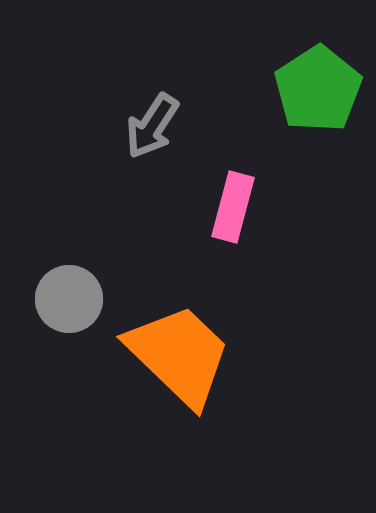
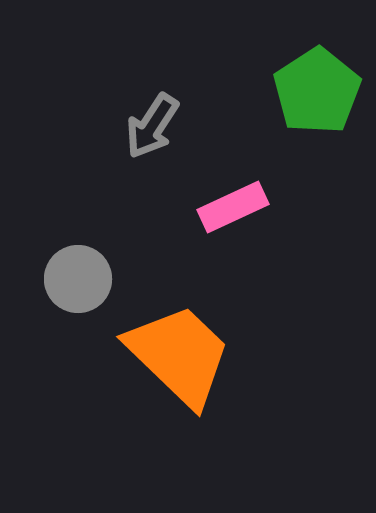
green pentagon: moved 1 px left, 2 px down
pink rectangle: rotated 50 degrees clockwise
gray circle: moved 9 px right, 20 px up
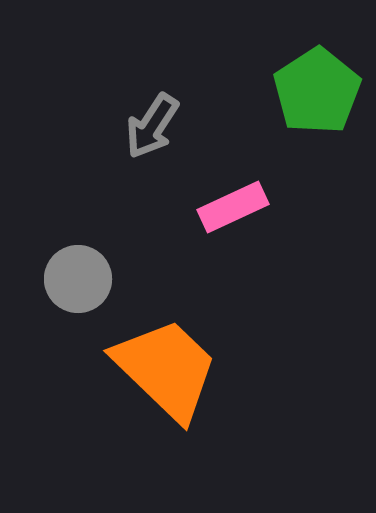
orange trapezoid: moved 13 px left, 14 px down
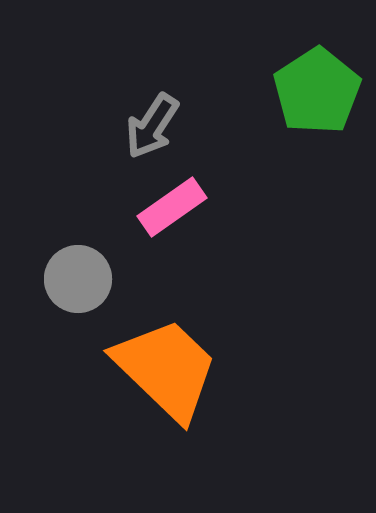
pink rectangle: moved 61 px left; rotated 10 degrees counterclockwise
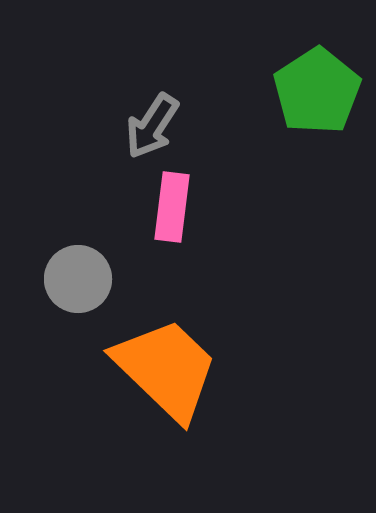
pink rectangle: rotated 48 degrees counterclockwise
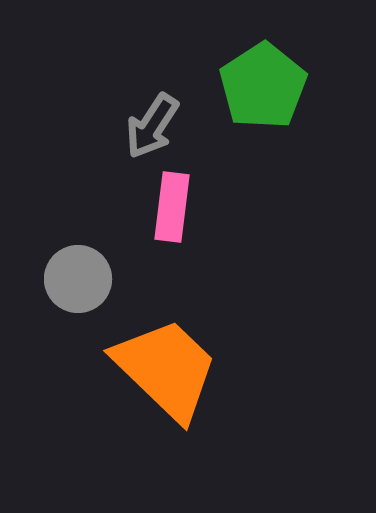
green pentagon: moved 54 px left, 5 px up
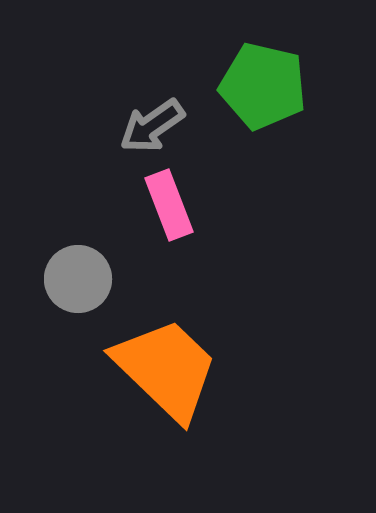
green pentagon: rotated 26 degrees counterclockwise
gray arrow: rotated 22 degrees clockwise
pink rectangle: moved 3 px left, 2 px up; rotated 28 degrees counterclockwise
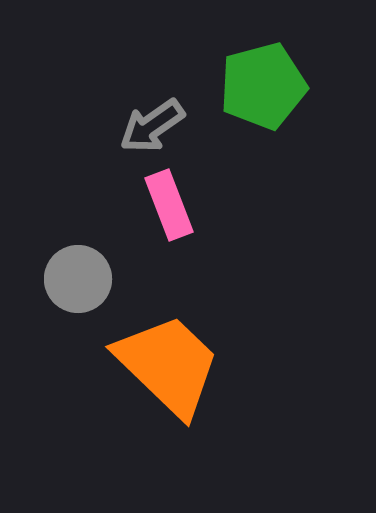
green pentagon: rotated 28 degrees counterclockwise
orange trapezoid: moved 2 px right, 4 px up
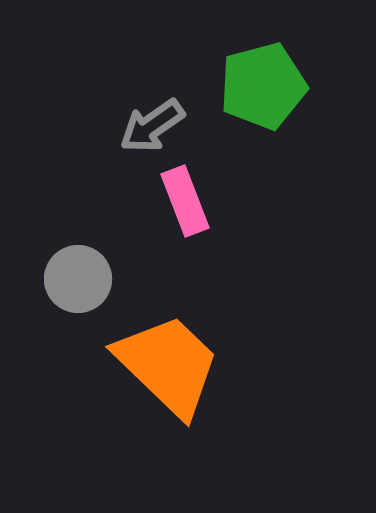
pink rectangle: moved 16 px right, 4 px up
